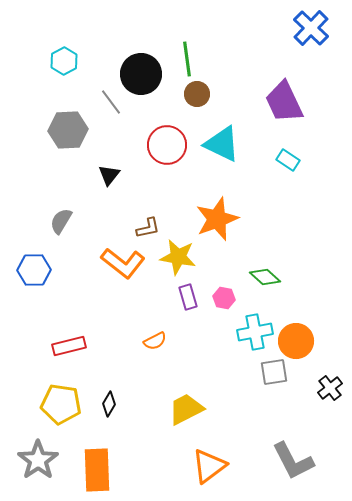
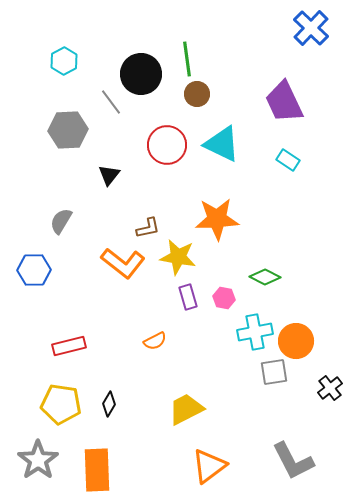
orange star: rotated 18 degrees clockwise
green diamond: rotated 16 degrees counterclockwise
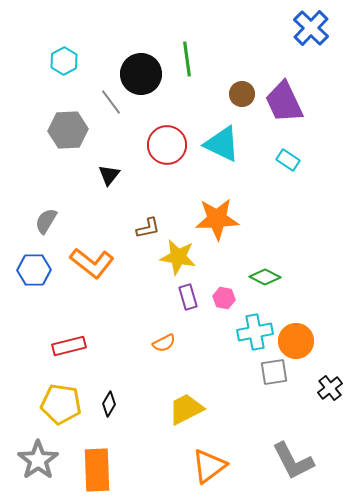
brown circle: moved 45 px right
gray semicircle: moved 15 px left
orange L-shape: moved 31 px left
orange semicircle: moved 9 px right, 2 px down
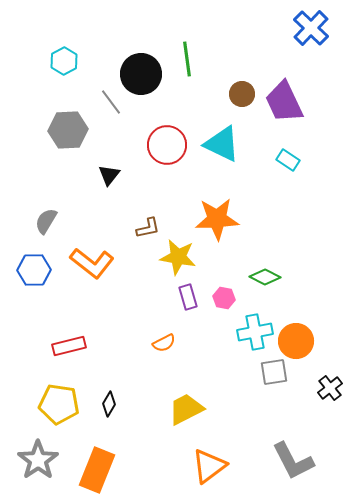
yellow pentagon: moved 2 px left
orange rectangle: rotated 24 degrees clockwise
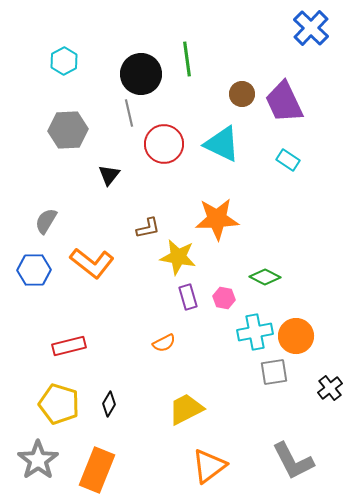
gray line: moved 18 px right, 11 px down; rotated 24 degrees clockwise
red circle: moved 3 px left, 1 px up
orange circle: moved 5 px up
yellow pentagon: rotated 9 degrees clockwise
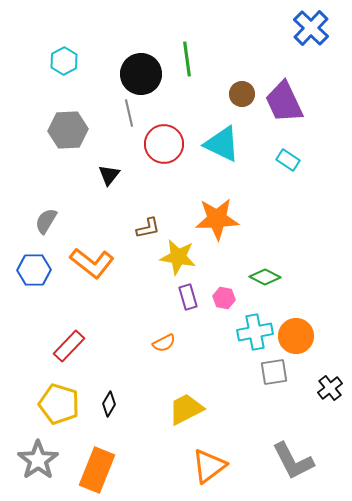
red rectangle: rotated 32 degrees counterclockwise
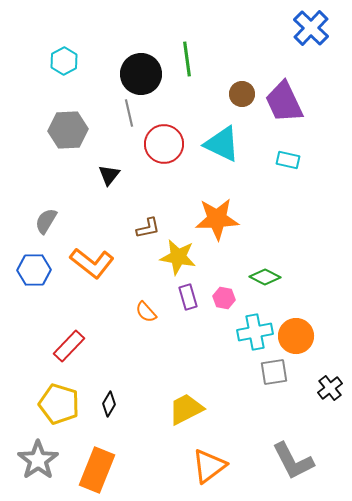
cyan rectangle: rotated 20 degrees counterclockwise
orange semicircle: moved 18 px left, 31 px up; rotated 75 degrees clockwise
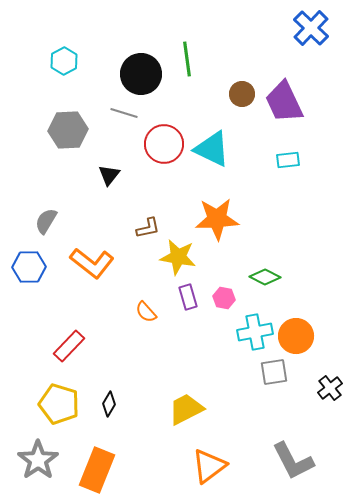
gray line: moved 5 px left; rotated 60 degrees counterclockwise
cyan triangle: moved 10 px left, 5 px down
cyan rectangle: rotated 20 degrees counterclockwise
blue hexagon: moved 5 px left, 3 px up
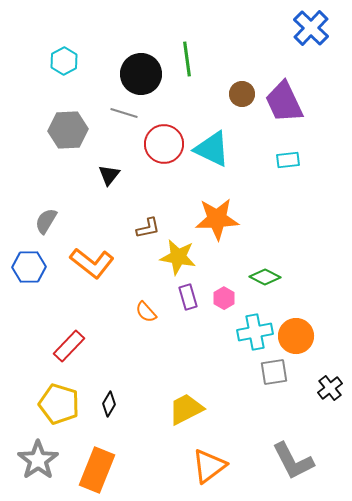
pink hexagon: rotated 20 degrees clockwise
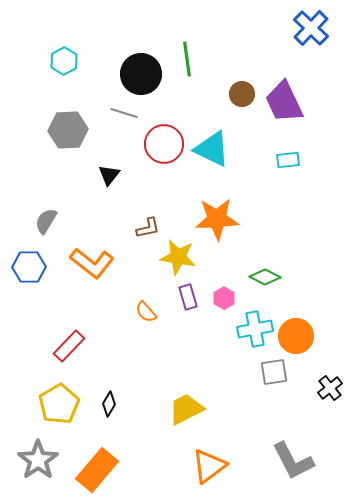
cyan cross: moved 3 px up
yellow pentagon: rotated 24 degrees clockwise
orange rectangle: rotated 18 degrees clockwise
